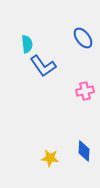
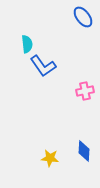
blue ellipse: moved 21 px up
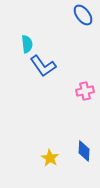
blue ellipse: moved 2 px up
yellow star: rotated 24 degrees clockwise
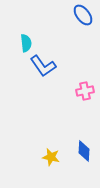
cyan semicircle: moved 1 px left, 1 px up
yellow star: moved 1 px right, 1 px up; rotated 18 degrees counterclockwise
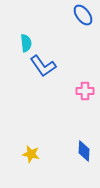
pink cross: rotated 12 degrees clockwise
yellow star: moved 20 px left, 3 px up
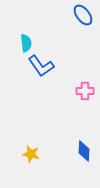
blue L-shape: moved 2 px left
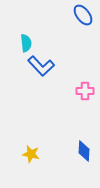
blue L-shape: rotated 8 degrees counterclockwise
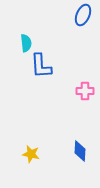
blue ellipse: rotated 60 degrees clockwise
blue L-shape: rotated 40 degrees clockwise
blue diamond: moved 4 px left
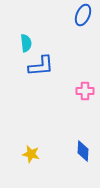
blue L-shape: rotated 92 degrees counterclockwise
blue diamond: moved 3 px right
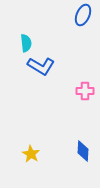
blue L-shape: rotated 36 degrees clockwise
yellow star: rotated 18 degrees clockwise
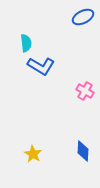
blue ellipse: moved 2 px down; rotated 40 degrees clockwise
pink cross: rotated 30 degrees clockwise
yellow star: moved 2 px right
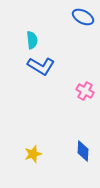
blue ellipse: rotated 55 degrees clockwise
cyan semicircle: moved 6 px right, 3 px up
yellow star: rotated 24 degrees clockwise
